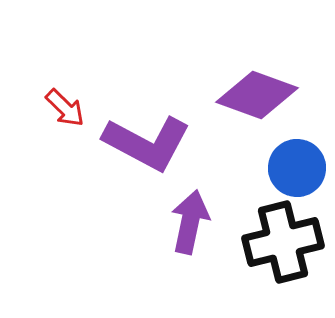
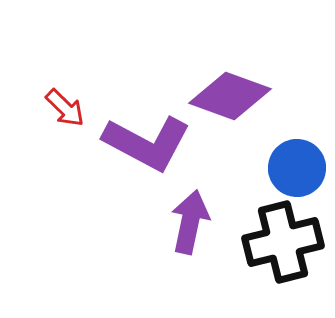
purple diamond: moved 27 px left, 1 px down
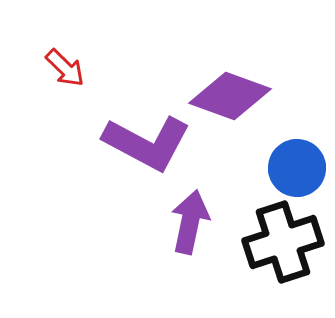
red arrow: moved 40 px up
black cross: rotated 4 degrees counterclockwise
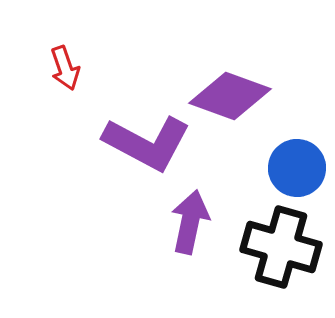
red arrow: rotated 27 degrees clockwise
black cross: moved 2 px left, 5 px down; rotated 34 degrees clockwise
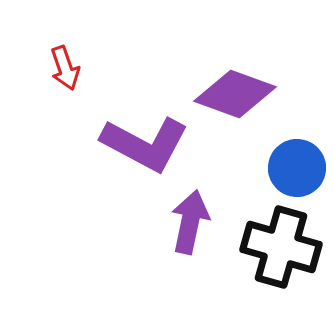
purple diamond: moved 5 px right, 2 px up
purple L-shape: moved 2 px left, 1 px down
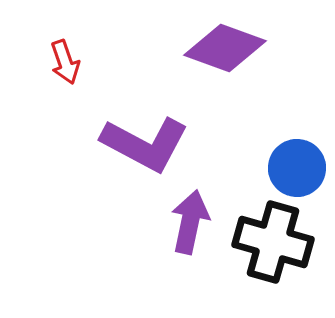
red arrow: moved 6 px up
purple diamond: moved 10 px left, 46 px up
black cross: moved 8 px left, 5 px up
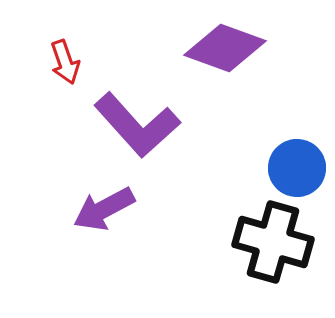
purple L-shape: moved 8 px left, 19 px up; rotated 20 degrees clockwise
purple arrow: moved 86 px left, 13 px up; rotated 130 degrees counterclockwise
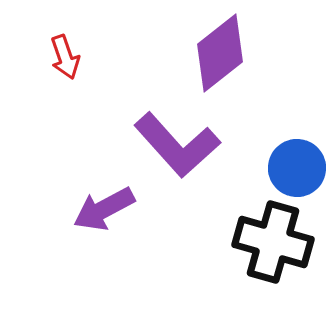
purple diamond: moved 5 px left, 5 px down; rotated 58 degrees counterclockwise
red arrow: moved 5 px up
purple L-shape: moved 40 px right, 20 px down
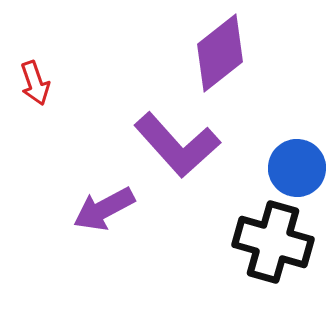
red arrow: moved 30 px left, 26 px down
